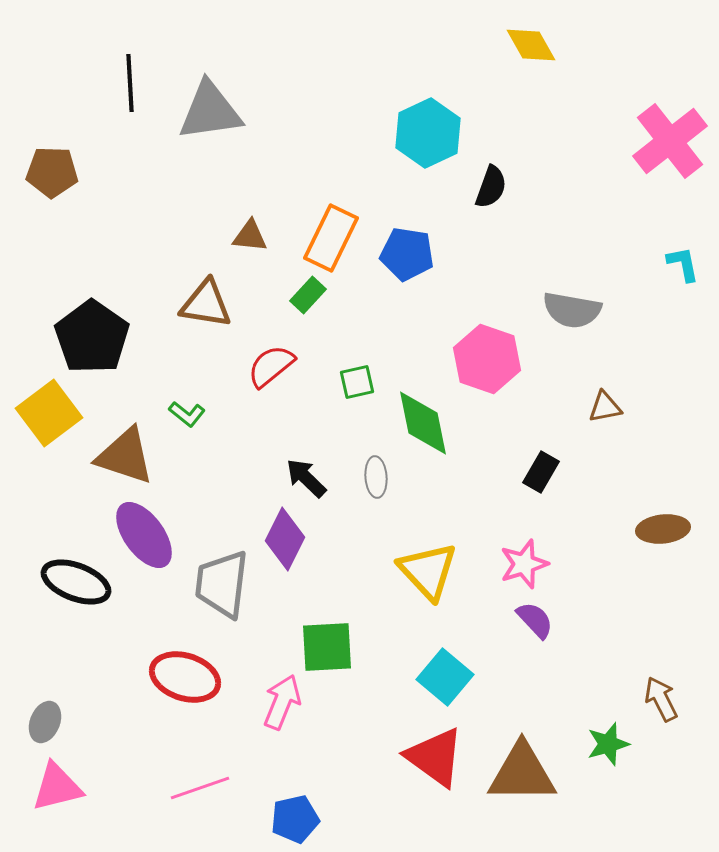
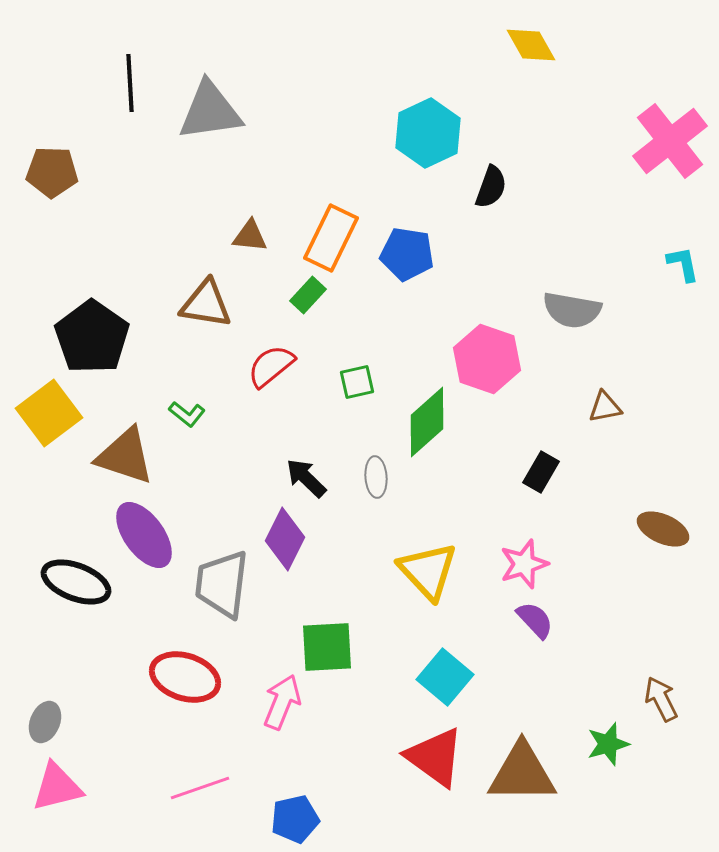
green diamond at (423, 423): moved 4 px right, 1 px up; rotated 60 degrees clockwise
brown ellipse at (663, 529): rotated 30 degrees clockwise
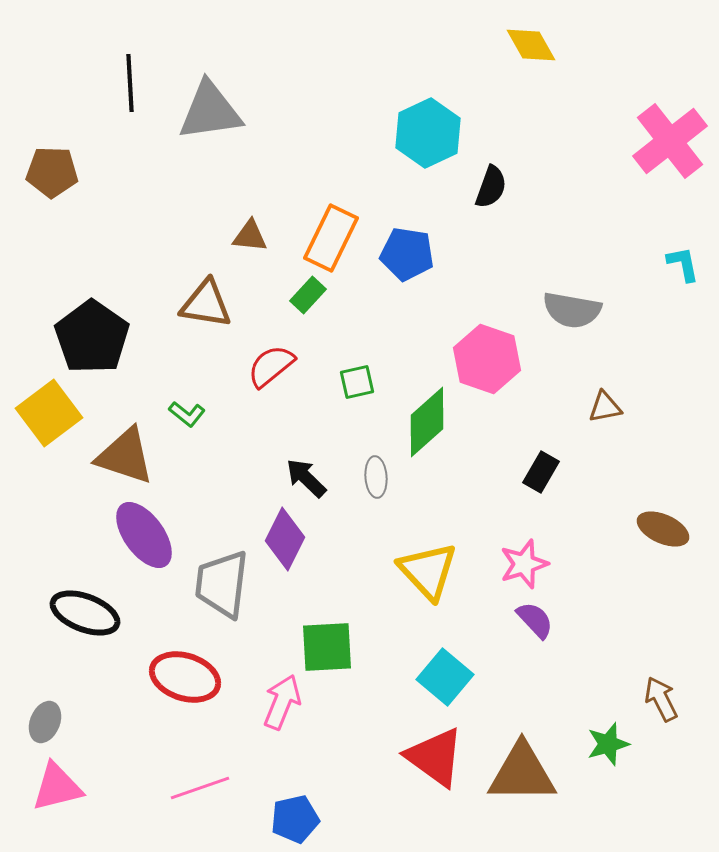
black ellipse at (76, 582): moved 9 px right, 31 px down
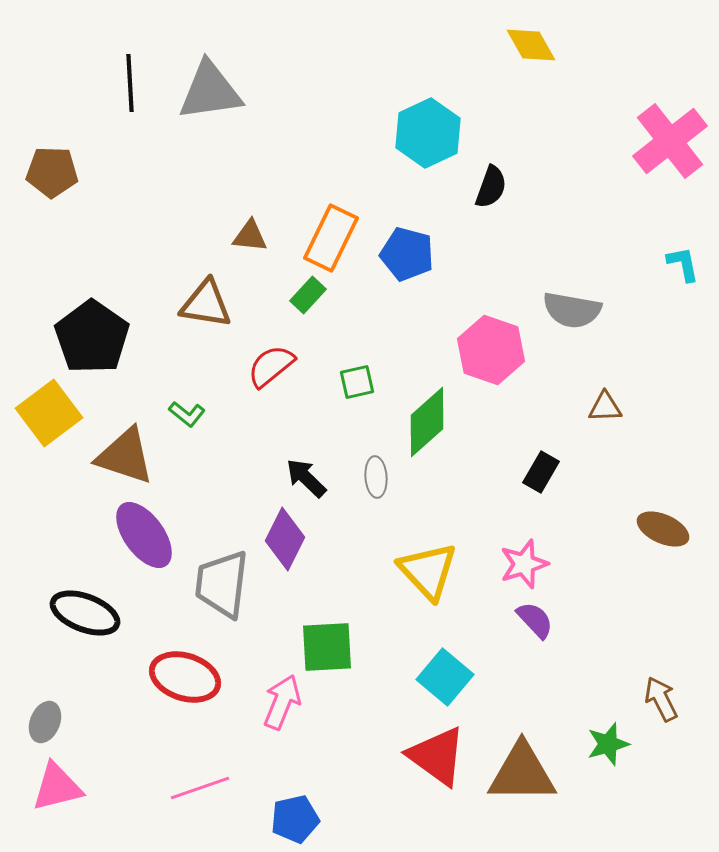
gray triangle at (210, 111): moved 20 px up
blue pentagon at (407, 254): rotated 6 degrees clockwise
pink hexagon at (487, 359): moved 4 px right, 9 px up
brown triangle at (605, 407): rotated 9 degrees clockwise
red triangle at (435, 757): moved 2 px right, 1 px up
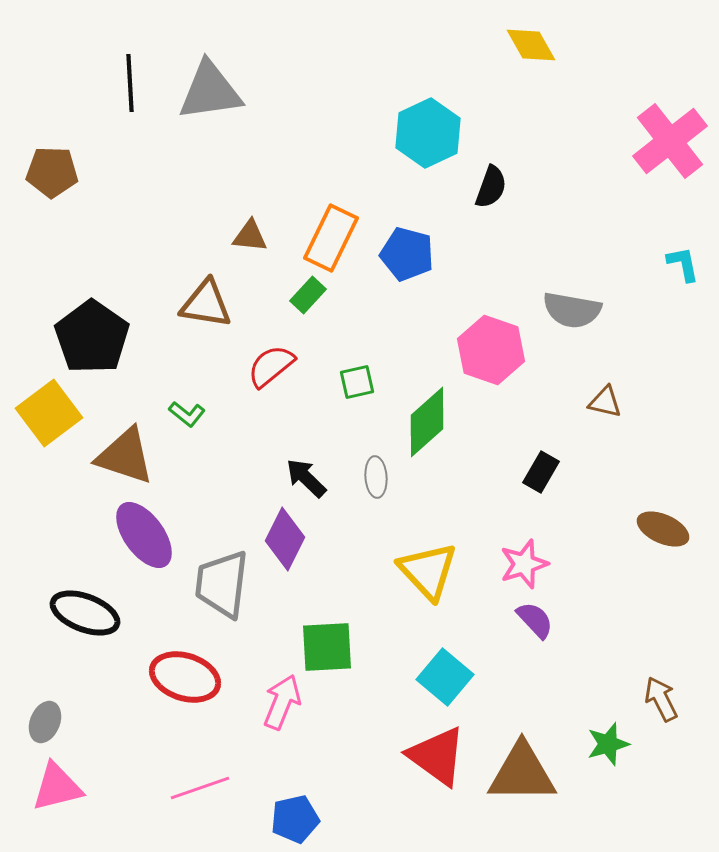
brown triangle at (605, 407): moved 5 px up; rotated 15 degrees clockwise
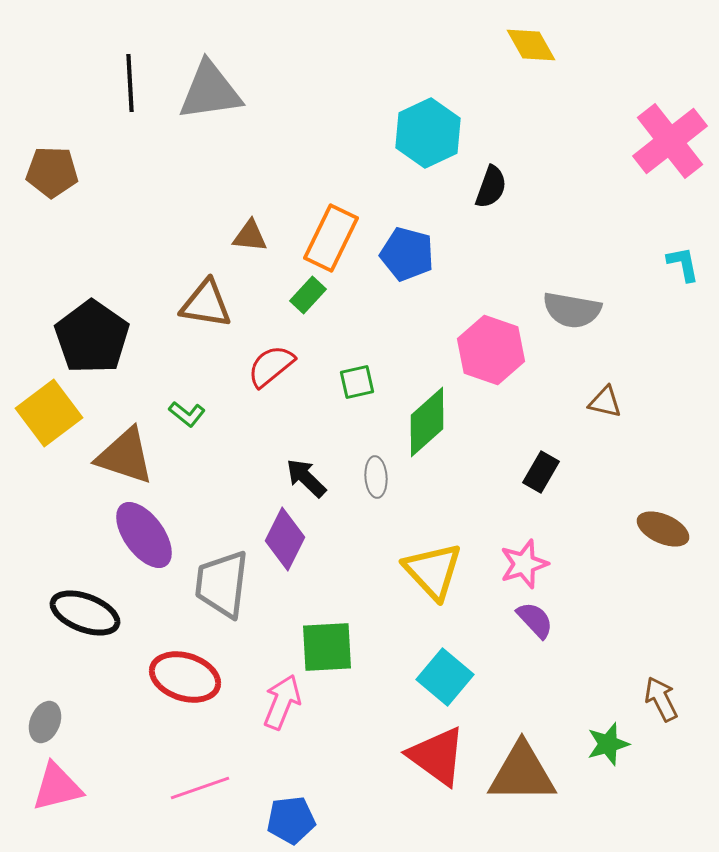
yellow triangle at (428, 571): moved 5 px right
blue pentagon at (295, 819): moved 4 px left, 1 px down; rotated 6 degrees clockwise
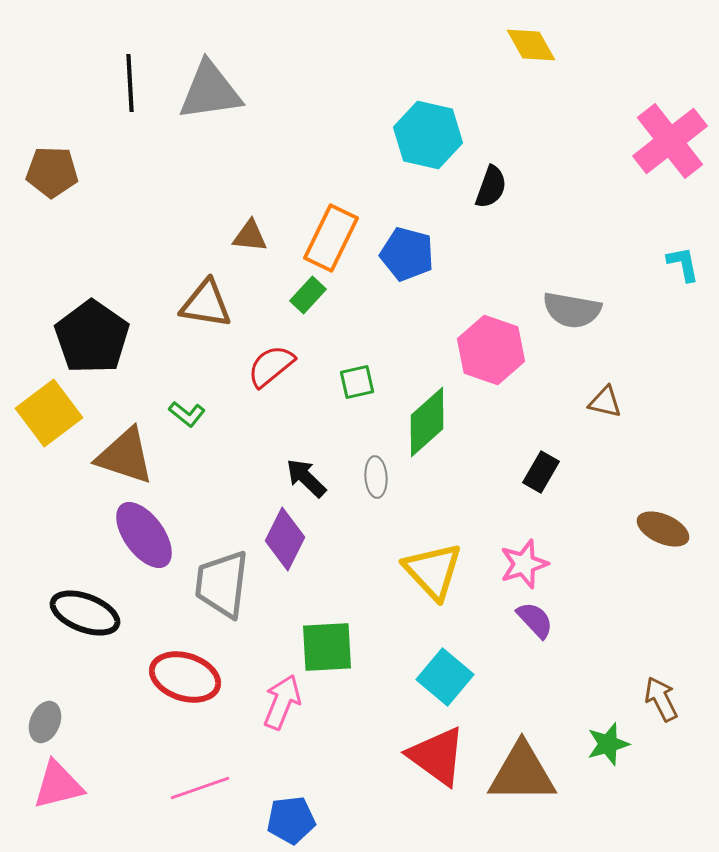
cyan hexagon at (428, 133): moved 2 px down; rotated 22 degrees counterclockwise
pink triangle at (57, 787): moved 1 px right, 2 px up
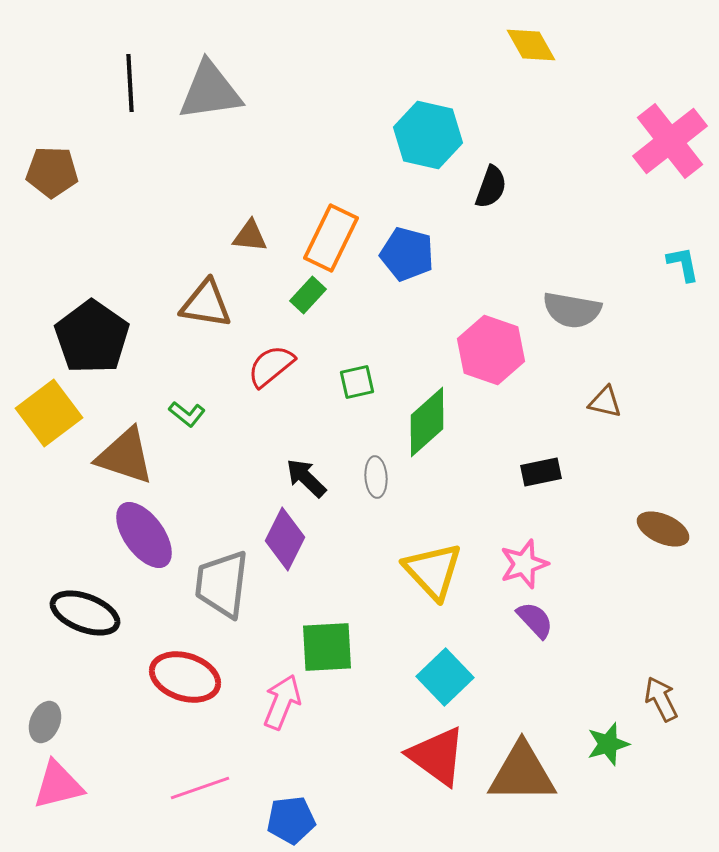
black rectangle at (541, 472): rotated 48 degrees clockwise
cyan square at (445, 677): rotated 6 degrees clockwise
